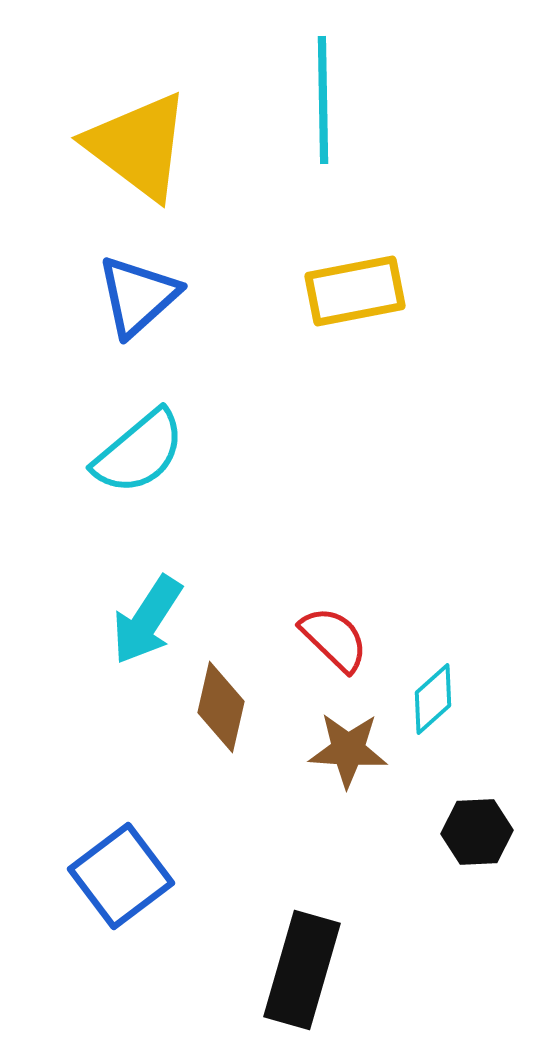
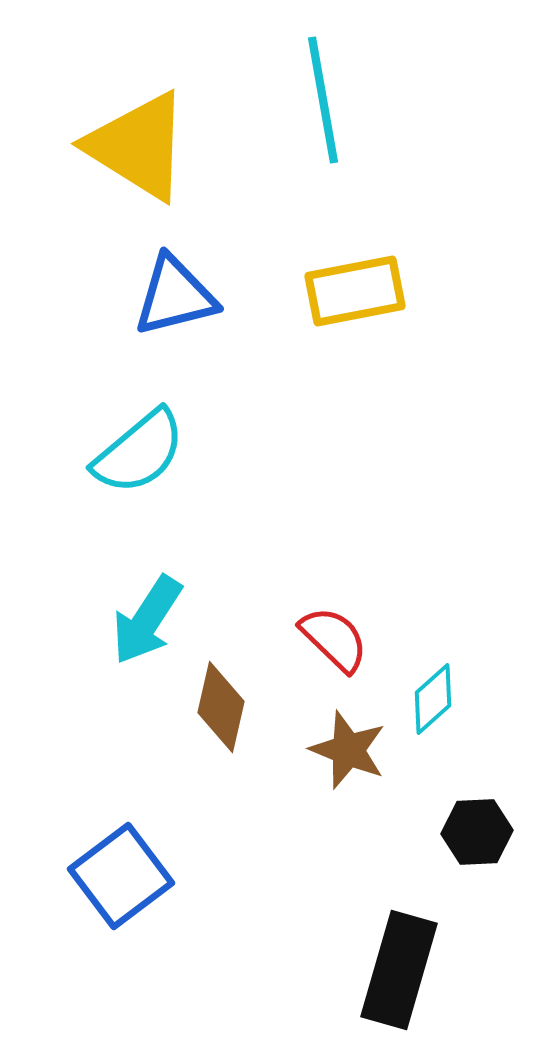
cyan line: rotated 9 degrees counterclockwise
yellow triangle: rotated 5 degrees counterclockwise
blue triangle: moved 37 px right; rotated 28 degrees clockwise
brown star: rotated 18 degrees clockwise
black rectangle: moved 97 px right
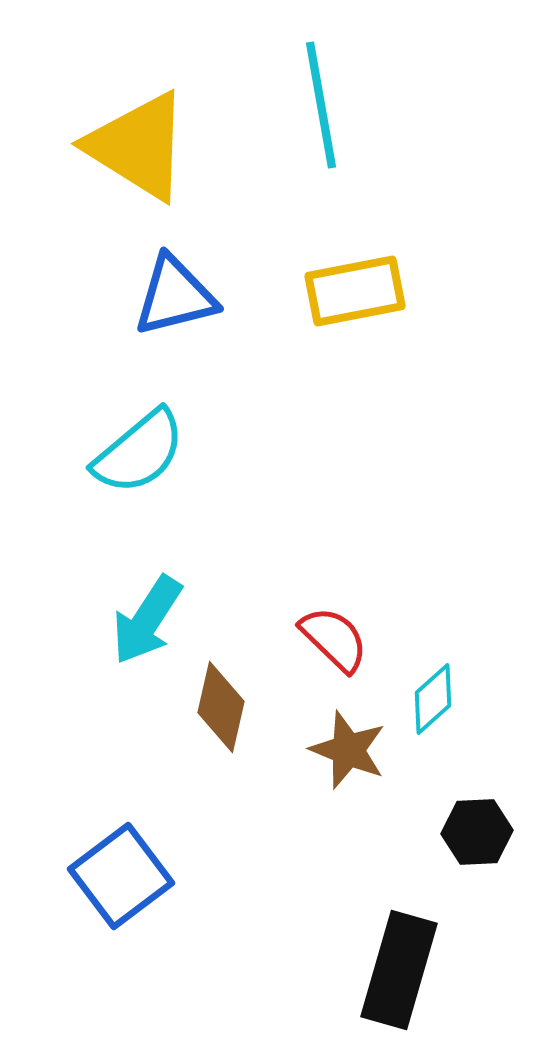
cyan line: moved 2 px left, 5 px down
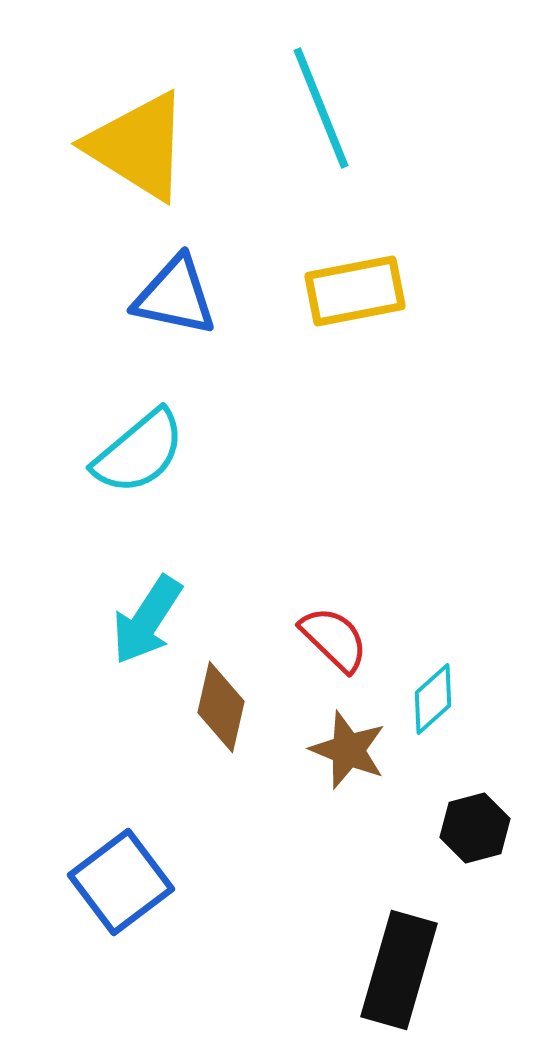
cyan line: moved 3 px down; rotated 12 degrees counterclockwise
blue triangle: rotated 26 degrees clockwise
black hexagon: moved 2 px left, 4 px up; rotated 12 degrees counterclockwise
blue square: moved 6 px down
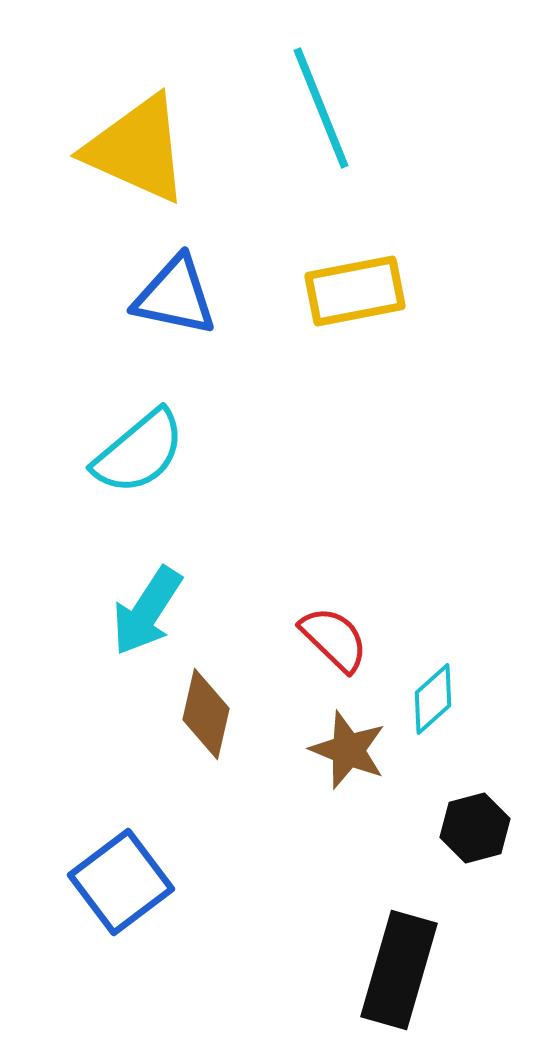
yellow triangle: moved 1 px left, 3 px down; rotated 8 degrees counterclockwise
cyan arrow: moved 9 px up
brown diamond: moved 15 px left, 7 px down
